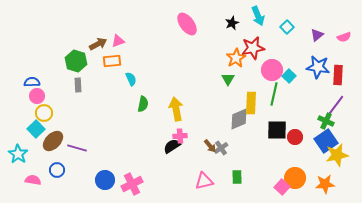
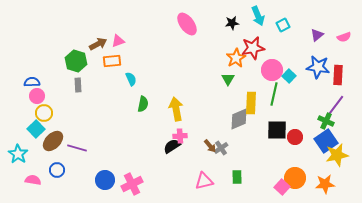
black star at (232, 23): rotated 16 degrees clockwise
cyan square at (287, 27): moved 4 px left, 2 px up; rotated 16 degrees clockwise
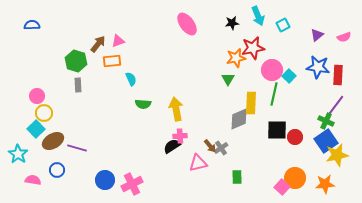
brown arrow at (98, 44): rotated 24 degrees counterclockwise
orange star at (236, 58): rotated 18 degrees clockwise
blue semicircle at (32, 82): moved 57 px up
green semicircle at (143, 104): rotated 84 degrees clockwise
brown ellipse at (53, 141): rotated 15 degrees clockwise
pink triangle at (204, 181): moved 6 px left, 18 px up
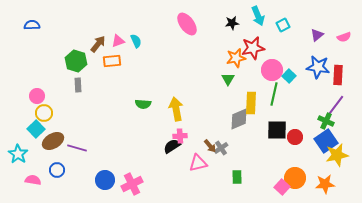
cyan semicircle at (131, 79): moved 5 px right, 38 px up
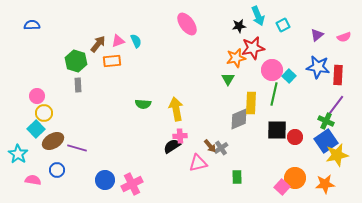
black star at (232, 23): moved 7 px right, 3 px down
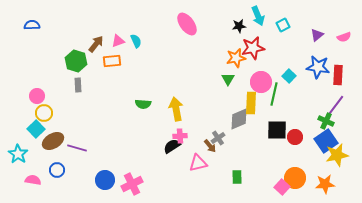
brown arrow at (98, 44): moved 2 px left
pink circle at (272, 70): moved 11 px left, 12 px down
gray cross at (221, 148): moved 3 px left, 10 px up
